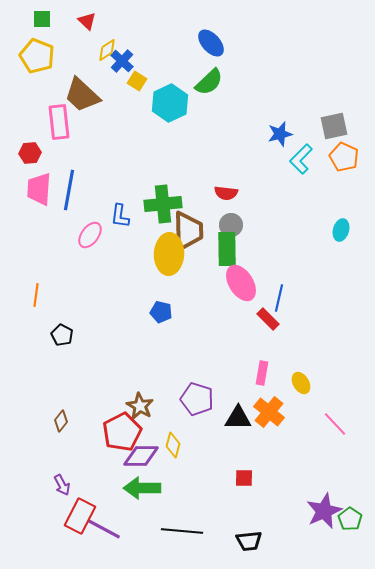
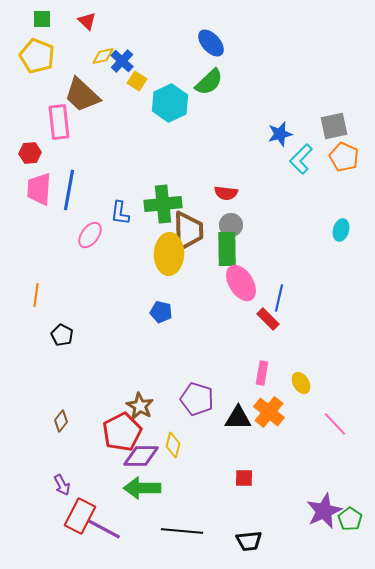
yellow diamond at (107, 50): moved 4 px left, 6 px down; rotated 20 degrees clockwise
blue L-shape at (120, 216): moved 3 px up
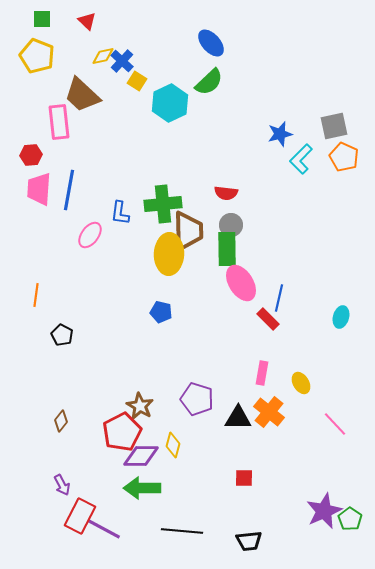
red hexagon at (30, 153): moved 1 px right, 2 px down
cyan ellipse at (341, 230): moved 87 px down
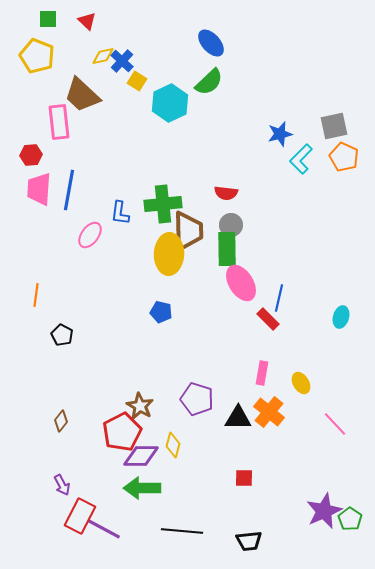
green square at (42, 19): moved 6 px right
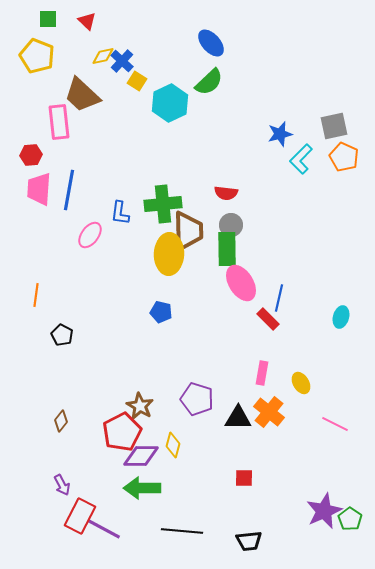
pink line at (335, 424): rotated 20 degrees counterclockwise
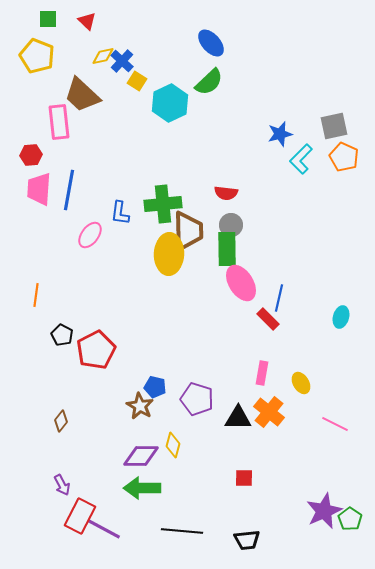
blue pentagon at (161, 312): moved 6 px left, 75 px down
red pentagon at (122, 432): moved 26 px left, 82 px up
black trapezoid at (249, 541): moved 2 px left, 1 px up
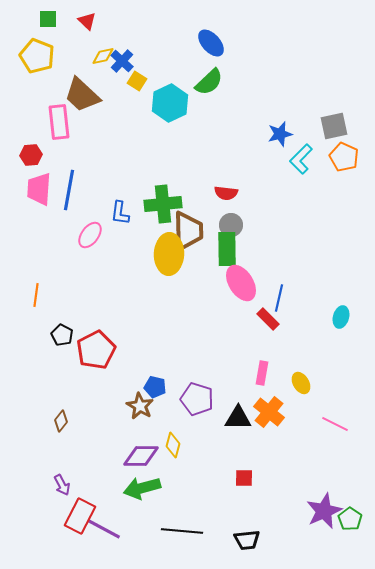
green arrow at (142, 488): rotated 15 degrees counterclockwise
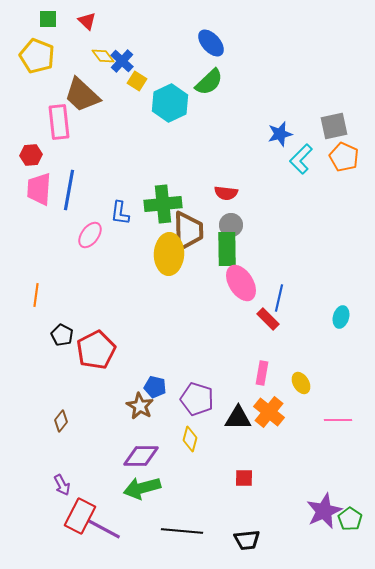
yellow diamond at (103, 56): rotated 65 degrees clockwise
pink line at (335, 424): moved 3 px right, 4 px up; rotated 28 degrees counterclockwise
yellow diamond at (173, 445): moved 17 px right, 6 px up
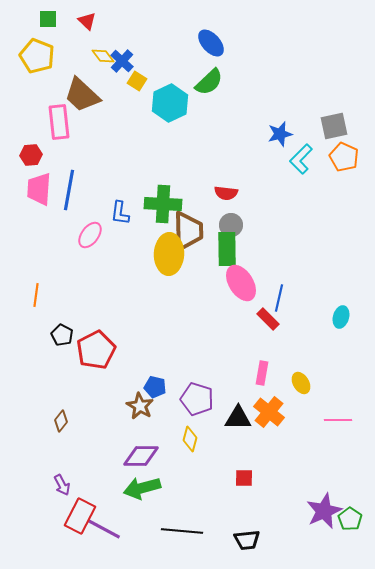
green cross at (163, 204): rotated 9 degrees clockwise
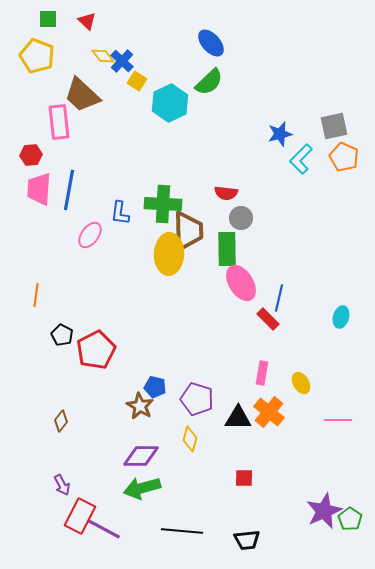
gray circle at (231, 225): moved 10 px right, 7 px up
